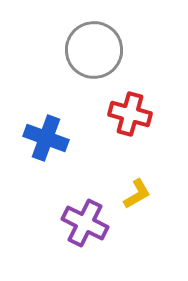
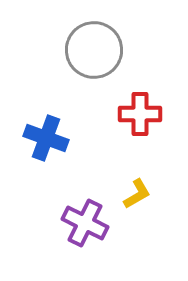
red cross: moved 10 px right; rotated 15 degrees counterclockwise
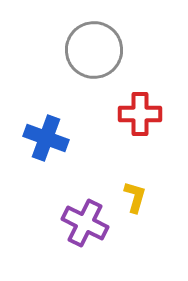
yellow L-shape: moved 2 px left, 3 px down; rotated 44 degrees counterclockwise
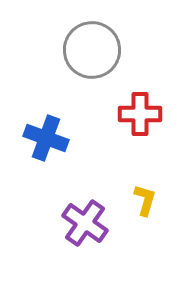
gray circle: moved 2 px left
yellow L-shape: moved 10 px right, 3 px down
purple cross: rotated 9 degrees clockwise
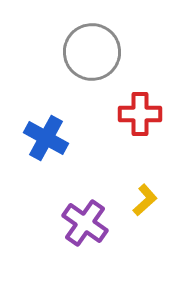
gray circle: moved 2 px down
blue cross: rotated 9 degrees clockwise
yellow L-shape: rotated 32 degrees clockwise
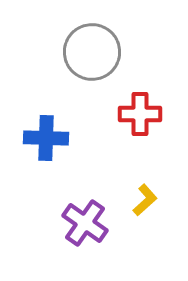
blue cross: rotated 27 degrees counterclockwise
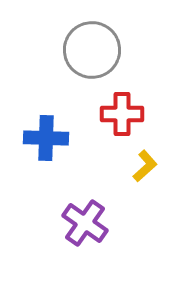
gray circle: moved 2 px up
red cross: moved 18 px left
yellow L-shape: moved 34 px up
